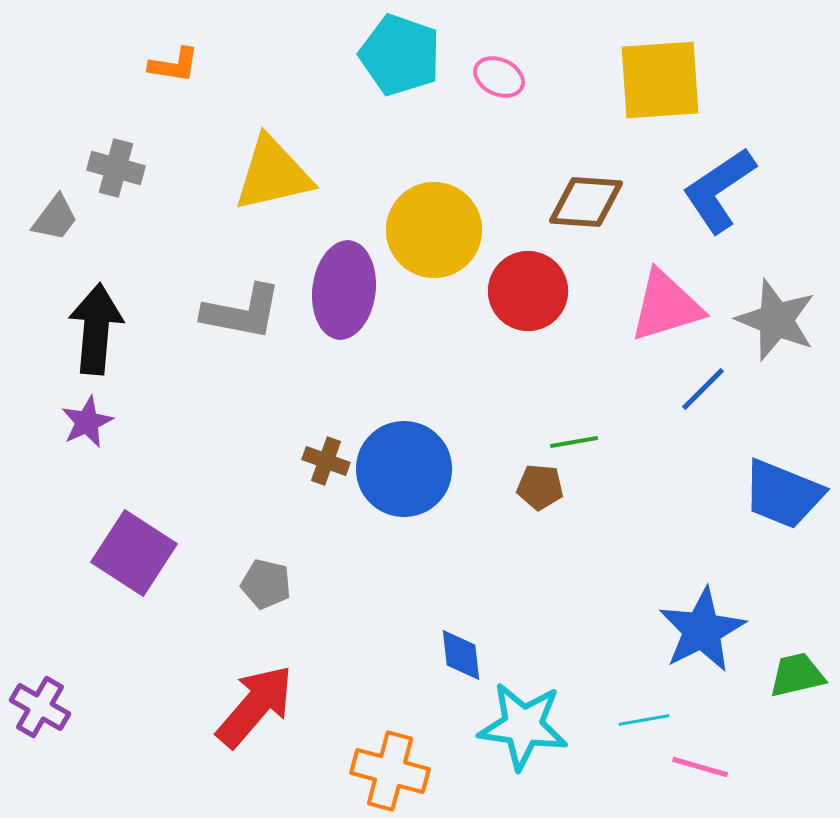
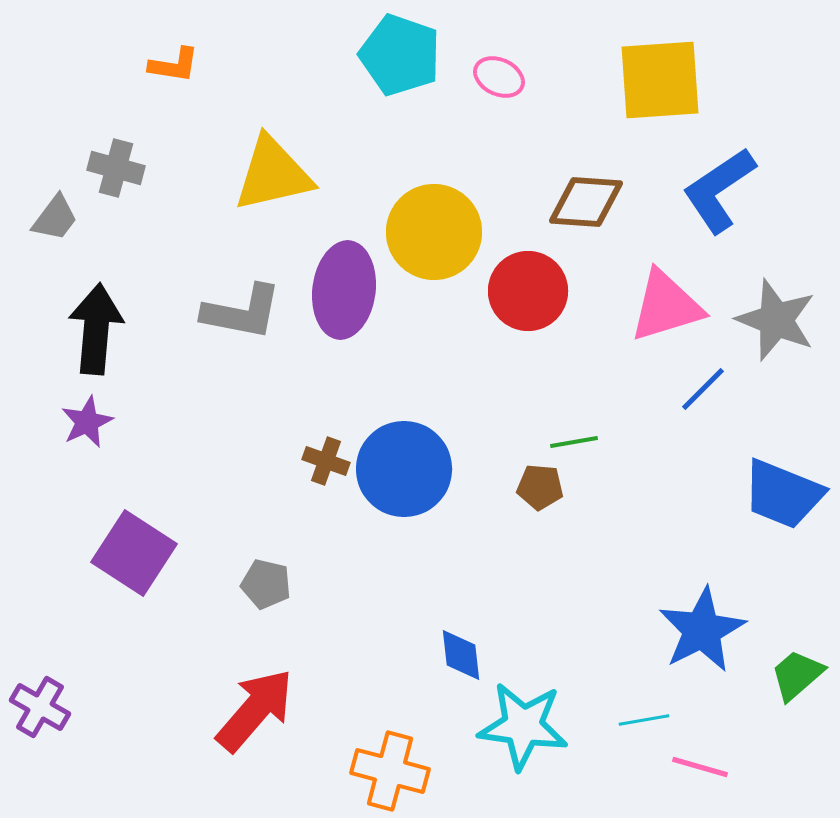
yellow circle: moved 2 px down
green trapezoid: rotated 28 degrees counterclockwise
red arrow: moved 4 px down
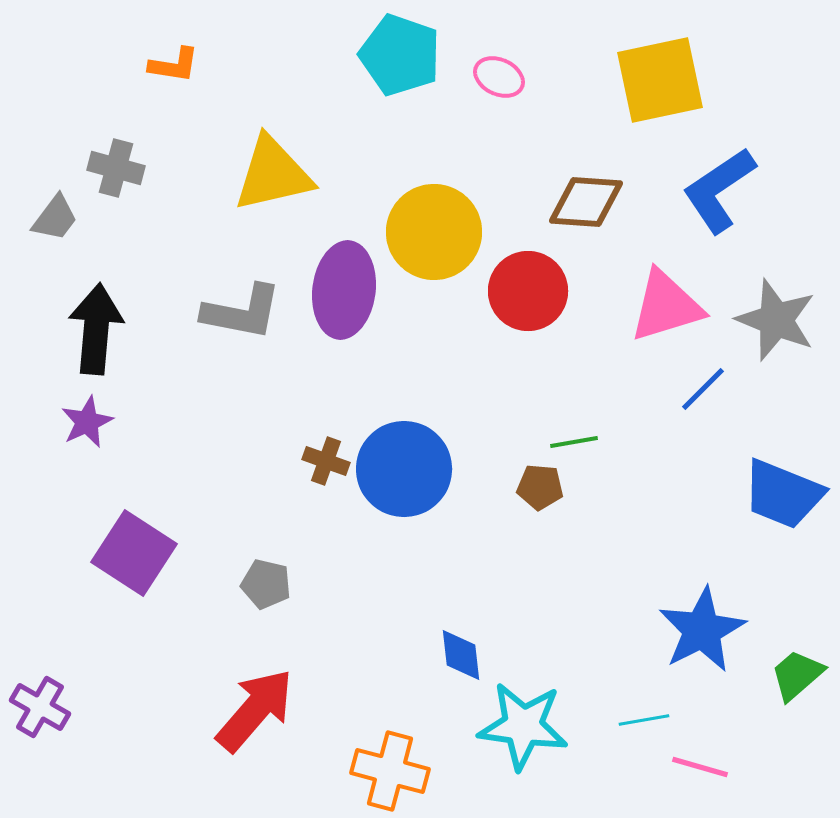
yellow square: rotated 8 degrees counterclockwise
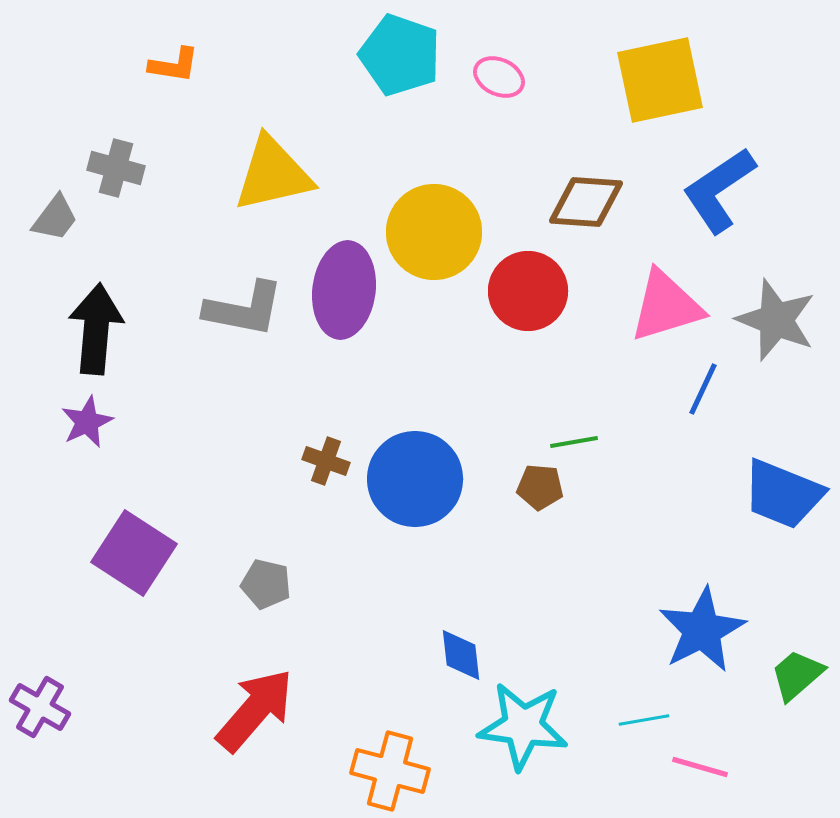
gray L-shape: moved 2 px right, 3 px up
blue line: rotated 20 degrees counterclockwise
blue circle: moved 11 px right, 10 px down
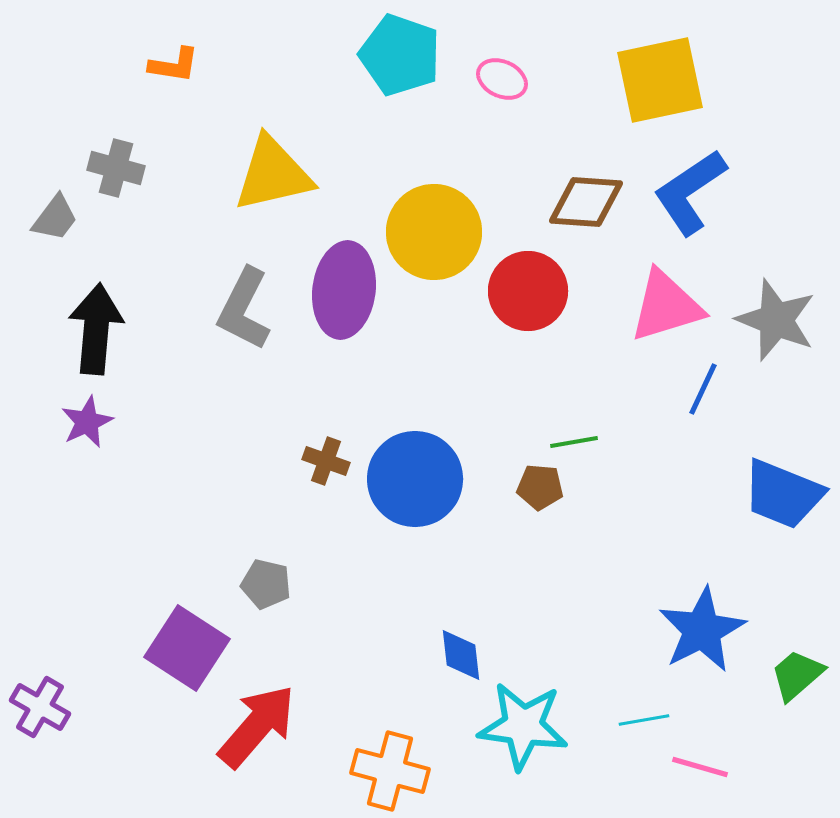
pink ellipse: moved 3 px right, 2 px down
blue L-shape: moved 29 px left, 2 px down
gray L-shape: rotated 106 degrees clockwise
purple square: moved 53 px right, 95 px down
red arrow: moved 2 px right, 16 px down
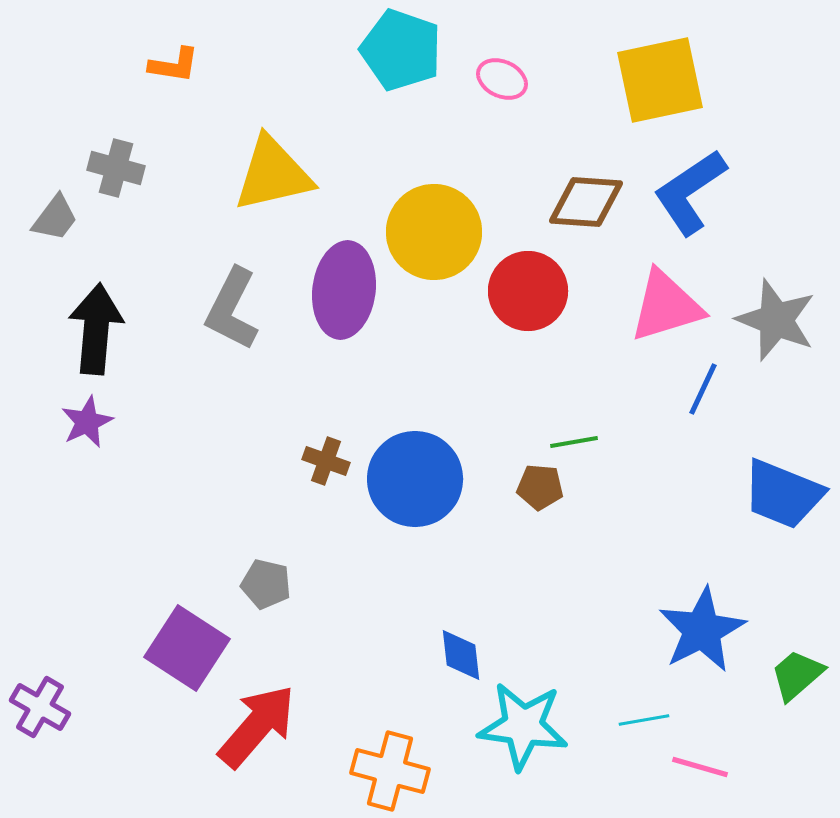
cyan pentagon: moved 1 px right, 5 px up
gray L-shape: moved 12 px left
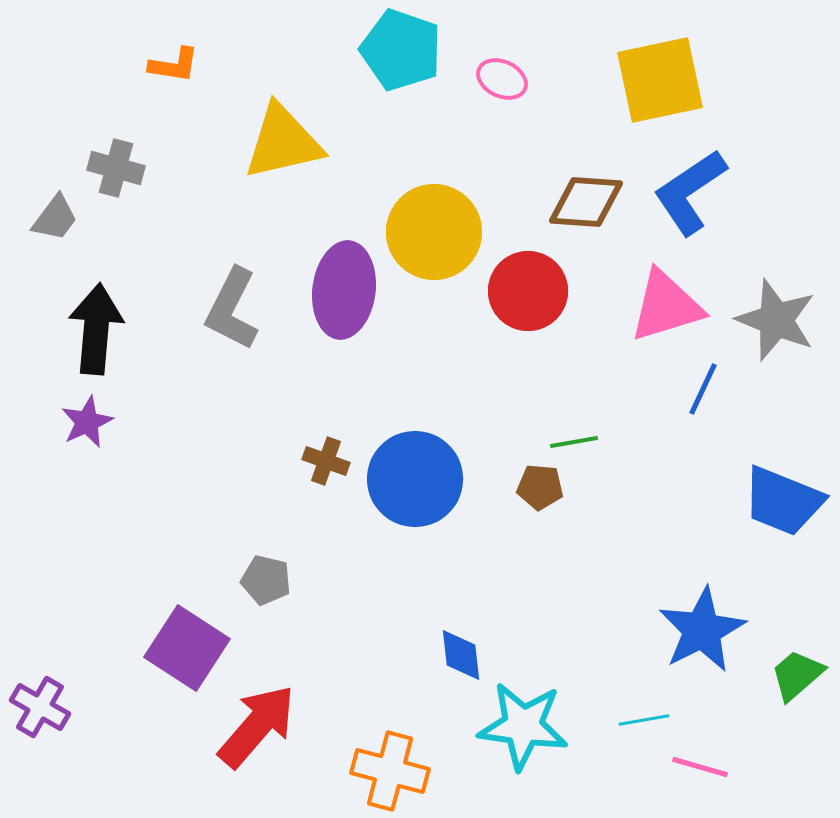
yellow triangle: moved 10 px right, 32 px up
blue trapezoid: moved 7 px down
gray pentagon: moved 4 px up
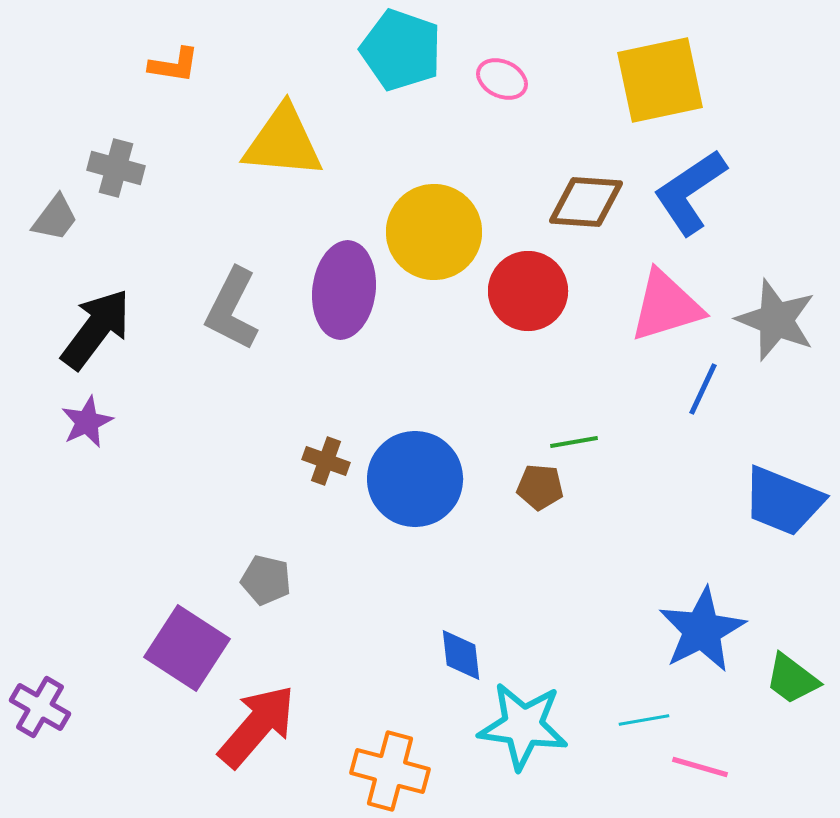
yellow triangle: rotated 18 degrees clockwise
black arrow: rotated 32 degrees clockwise
green trapezoid: moved 5 px left, 4 px down; rotated 102 degrees counterclockwise
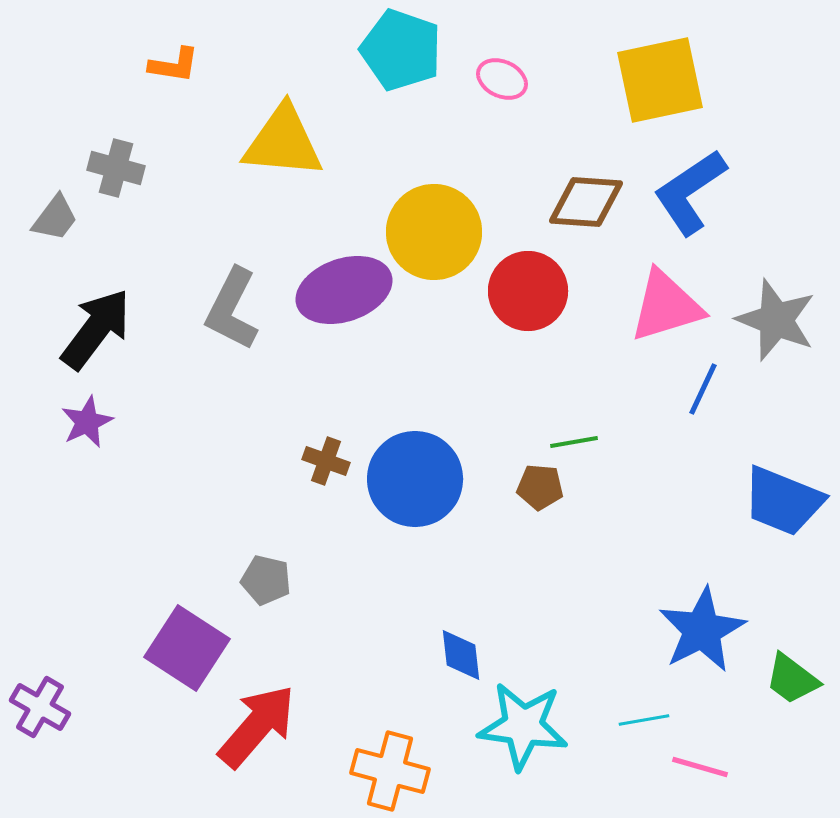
purple ellipse: rotated 64 degrees clockwise
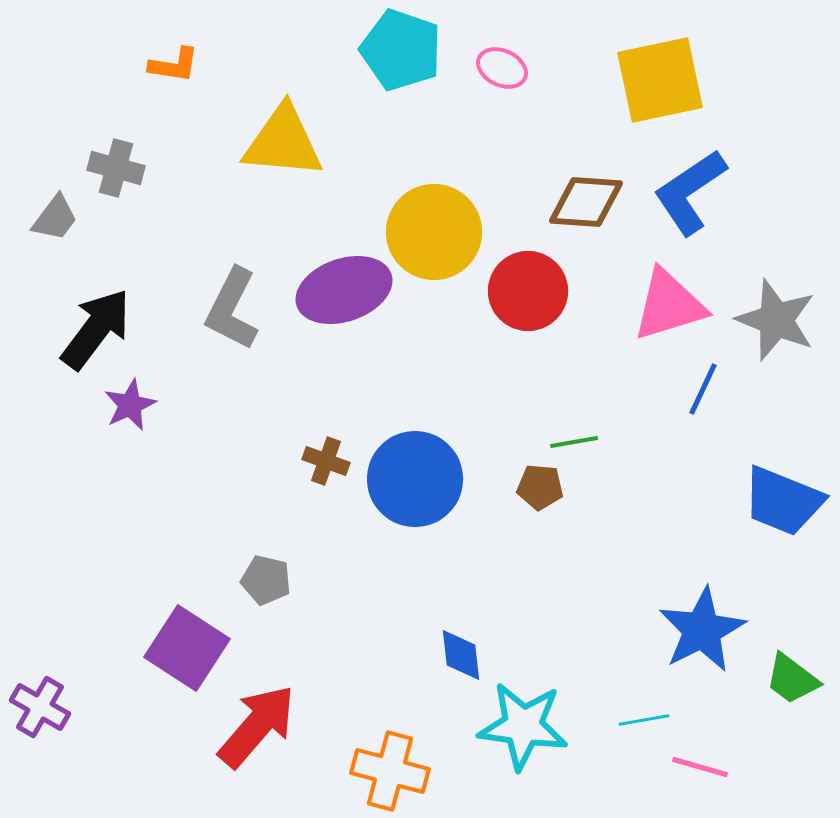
pink ellipse: moved 11 px up
pink triangle: moved 3 px right, 1 px up
purple star: moved 43 px right, 17 px up
